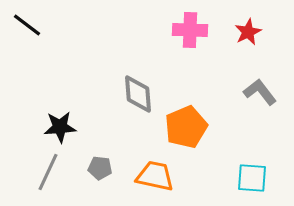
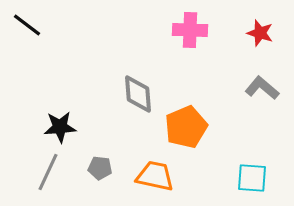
red star: moved 12 px right, 1 px down; rotated 28 degrees counterclockwise
gray L-shape: moved 2 px right, 4 px up; rotated 12 degrees counterclockwise
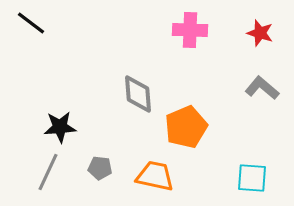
black line: moved 4 px right, 2 px up
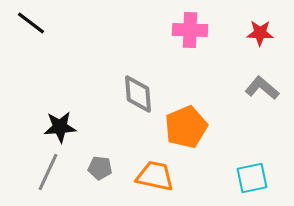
red star: rotated 16 degrees counterclockwise
cyan square: rotated 16 degrees counterclockwise
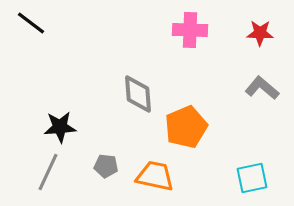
gray pentagon: moved 6 px right, 2 px up
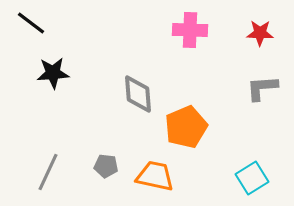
gray L-shape: rotated 44 degrees counterclockwise
black star: moved 7 px left, 54 px up
cyan square: rotated 20 degrees counterclockwise
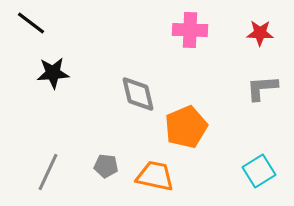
gray diamond: rotated 9 degrees counterclockwise
cyan square: moved 7 px right, 7 px up
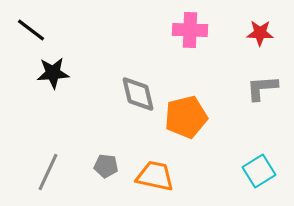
black line: moved 7 px down
orange pentagon: moved 10 px up; rotated 9 degrees clockwise
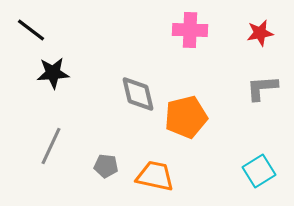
red star: rotated 12 degrees counterclockwise
gray line: moved 3 px right, 26 px up
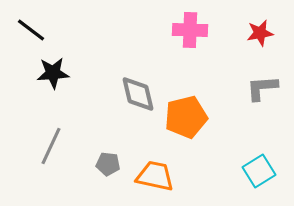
gray pentagon: moved 2 px right, 2 px up
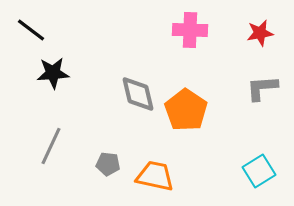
orange pentagon: moved 7 px up; rotated 24 degrees counterclockwise
